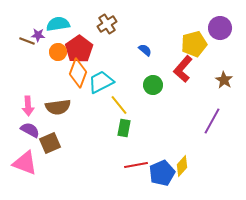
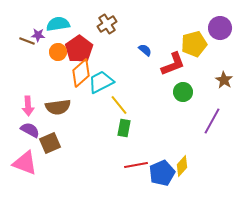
red L-shape: moved 10 px left, 5 px up; rotated 152 degrees counterclockwise
orange diamond: moved 3 px right; rotated 28 degrees clockwise
green circle: moved 30 px right, 7 px down
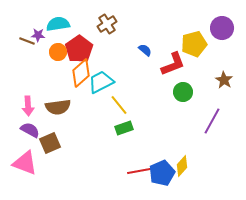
purple circle: moved 2 px right
green rectangle: rotated 60 degrees clockwise
red line: moved 3 px right, 6 px down
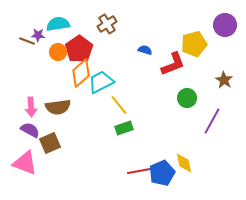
purple circle: moved 3 px right, 3 px up
blue semicircle: rotated 24 degrees counterclockwise
green circle: moved 4 px right, 6 px down
pink arrow: moved 3 px right, 1 px down
yellow diamond: moved 2 px right, 3 px up; rotated 55 degrees counterclockwise
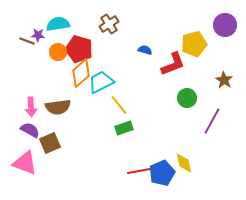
brown cross: moved 2 px right
red pentagon: rotated 20 degrees counterclockwise
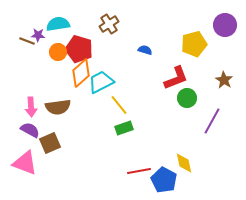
red L-shape: moved 3 px right, 14 px down
blue pentagon: moved 2 px right, 7 px down; rotated 20 degrees counterclockwise
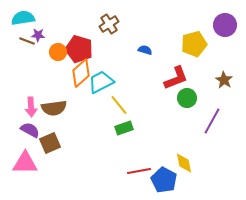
cyan semicircle: moved 35 px left, 6 px up
brown semicircle: moved 4 px left, 1 px down
pink triangle: rotated 20 degrees counterclockwise
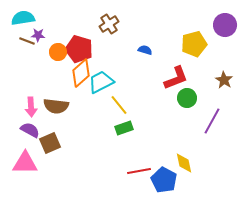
brown semicircle: moved 2 px right, 2 px up; rotated 15 degrees clockwise
